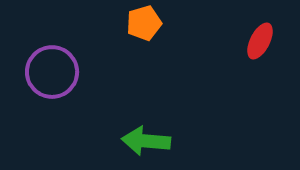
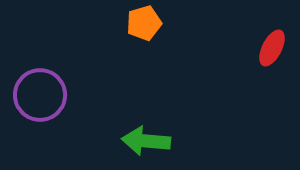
red ellipse: moved 12 px right, 7 px down
purple circle: moved 12 px left, 23 px down
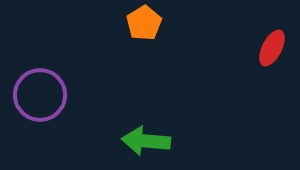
orange pentagon: rotated 16 degrees counterclockwise
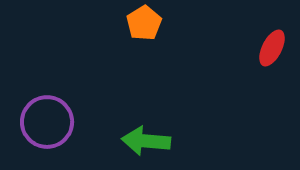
purple circle: moved 7 px right, 27 px down
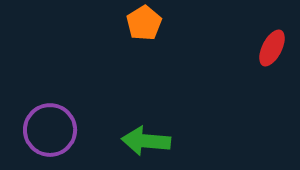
purple circle: moved 3 px right, 8 px down
